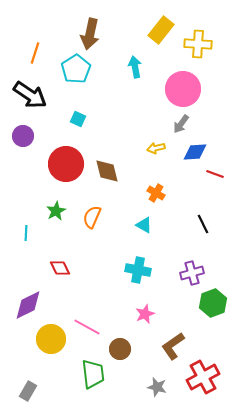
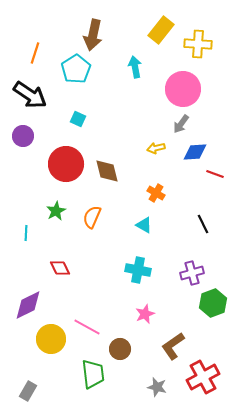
brown arrow: moved 3 px right, 1 px down
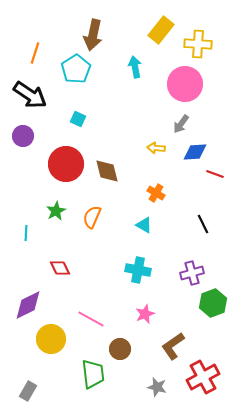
pink circle: moved 2 px right, 5 px up
yellow arrow: rotated 18 degrees clockwise
pink line: moved 4 px right, 8 px up
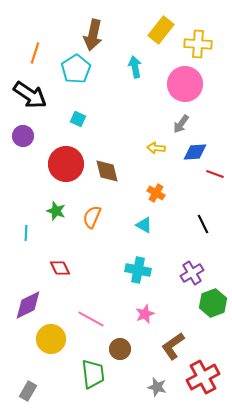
green star: rotated 24 degrees counterclockwise
purple cross: rotated 15 degrees counterclockwise
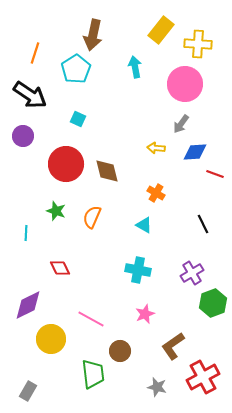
brown circle: moved 2 px down
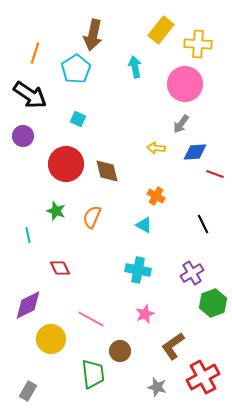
orange cross: moved 3 px down
cyan line: moved 2 px right, 2 px down; rotated 14 degrees counterclockwise
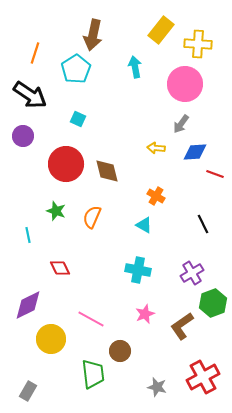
brown L-shape: moved 9 px right, 20 px up
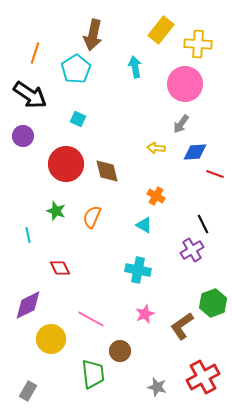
purple cross: moved 23 px up
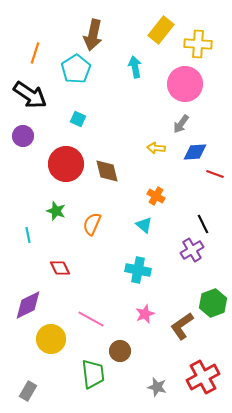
orange semicircle: moved 7 px down
cyan triangle: rotated 12 degrees clockwise
